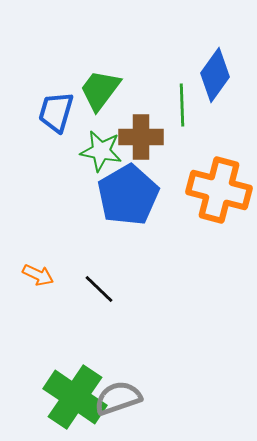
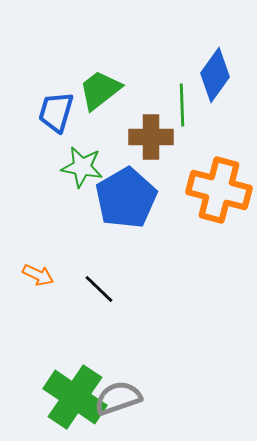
green trapezoid: rotated 15 degrees clockwise
brown cross: moved 10 px right
green star: moved 19 px left, 16 px down
blue pentagon: moved 2 px left, 3 px down
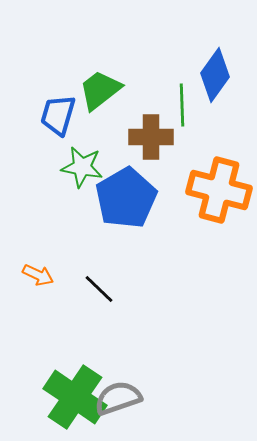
blue trapezoid: moved 2 px right, 3 px down
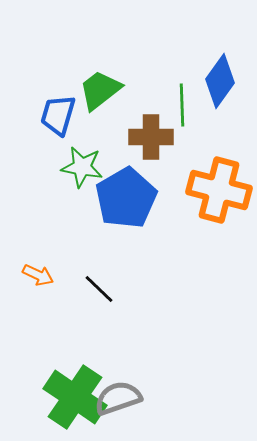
blue diamond: moved 5 px right, 6 px down
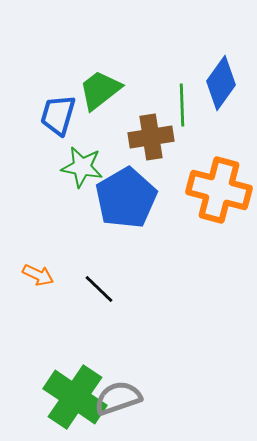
blue diamond: moved 1 px right, 2 px down
brown cross: rotated 9 degrees counterclockwise
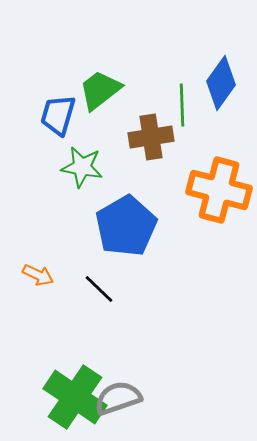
blue pentagon: moved 28 px down
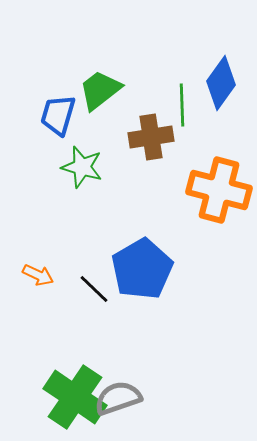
green star: rotated 6 degrees clockwise
blue pentagon: moved 16 px right, 43 px down
black line: moved 5 px left
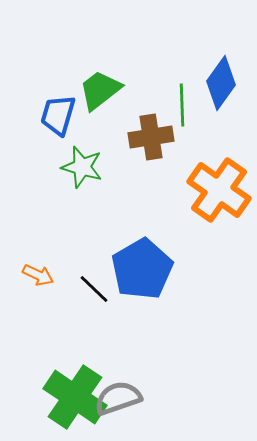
orange cross: rotated 20 degrees clockwise
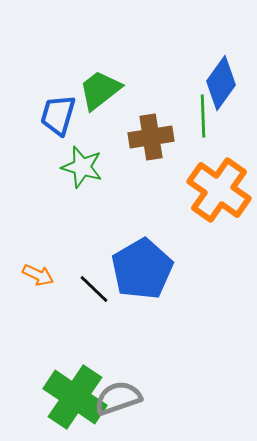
green line: moved 21 px right, 11 px down
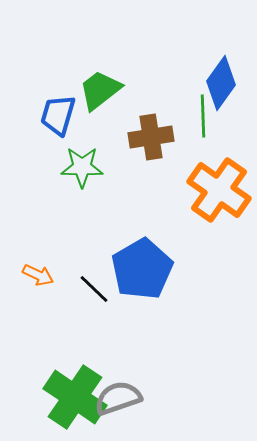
green star: rotated 15 degrees counterclockwise
